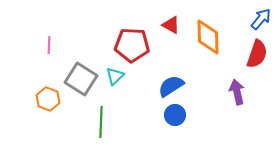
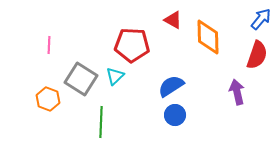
red triangle: moved 2 px right, 5 px up
red semicircle: moved 1 px down
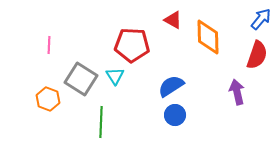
cyan triangle: rotated 18 degrees counterclockwise
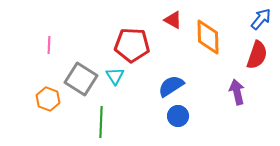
blue circle: moved 3 px right, 1 px down
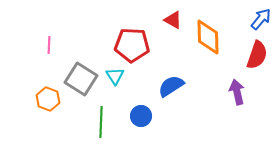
blue circle: moved 37 px left
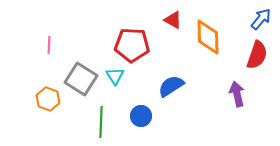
purple arrow: moved 2 px down
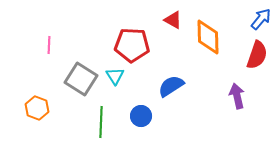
purple arrow: moved 2 px down
orange hexagon: moved 11 px left, 9 px down
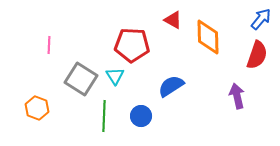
green line: moved 3 px right, 6 px up
